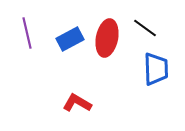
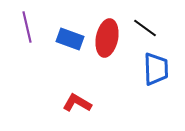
purple line: moved 6 px up
blue rectangle: rotated 48 degrees clockwise
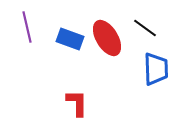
red ellipse: rotated 42 degrees counterclockwise
red L-shape: rotated 60 degrees clockwise
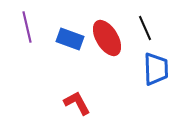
black line: rotated 30 degrees clockwise
red L-shape: rotated 28 degrees counterclockwise
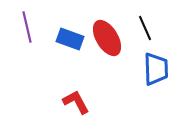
red L-shape: moved 1 px left, 1 px up
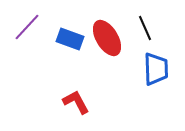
purple line: rotated 56 degrees clockwise
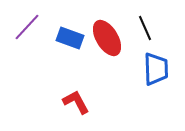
blue rectangle: moved 1 px up
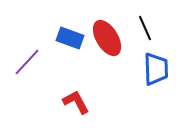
purple line: moved 35 px down
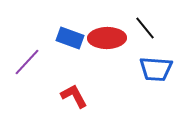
black line: rotated 15 degrees counterclockwise
red ellipse: rotated 60 degrees counterclockwise
blue trapezoid: rotated 96 degrees clockwise
red L-shape: moved 2 px left, 6 px up
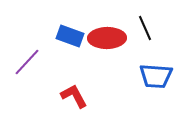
black line: rotated 15 degrees clockwise
blue rectangle: moved 2 px up
blue trapezoid: moved 7 px down
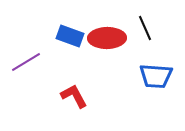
purple line: moved 1 px left; rotated 16 degrees clockwise
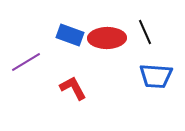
black line: moved 4 px down
blue rectangle: moved 1 px up
red L-shape: moved 1 px left, 8 px up
